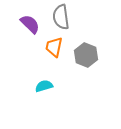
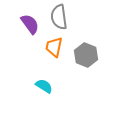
gray semicircle: moved 2 px left
purple semicircle: rotated 10 degrees clockwise
cyan semicircle: rotated 48 degrees clockwise
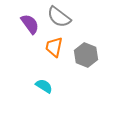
gray semicircle: rotated 45 degrees counterclockwise
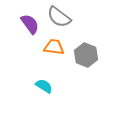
orange trapezoid: rotated 85 degrees clockwise
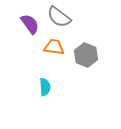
cyan semicircle: moved 1 px right, 1 px down; rotated 54 degrees clockwise
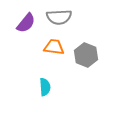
gray semicircle: rotated 40 degrees counterclockwise
purple semicircle: moved 4 px left, 1 px up; rotated 75 degrees clockwise
